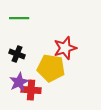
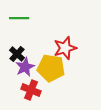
black cross: rotated 21 degrees clockwise
purple star: moved 6 px right, 15 px up
red cross: rotated 18 degrees clockwise
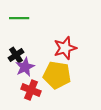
black cross: moved 1 px left, 1 px down; rotated 14 degrees clockwise
yellow pentagon: moved 6 px right, 7 px down
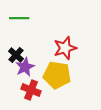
black cross: rotated 14 degrees counterclockwise
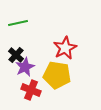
green line: moved 1 px left, 5 px down; rotated 12 degrees counterclockwise
red star: rotated 10 degrees counterclockwise
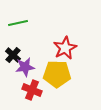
black cross: moved 3 px left
purple star: rotated 18 degrees clockwise
yellow pentagon: moved 1 px up; rotated 8 degrees counterclockwise
red cross: moved 1 px right
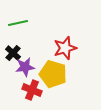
red star: rotated 10 degrees clockwise
black cross: moved 2 px up
yellow pentagon: moved 4 px left; rotated 16 degrees clockwise
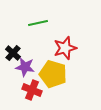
green line: moved 20 px right
purple star: rotated 18 degrees clockwise
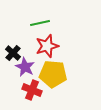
green line: moved 2 px right
red star: moved 18 px left, 2 px up
purple star: rotated 18 degrees clockwise
yellow pentagon: rotated 12 degrees counterclockwise
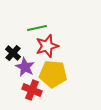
green line: moved 3 px left, 5 px down
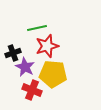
black cross: rotated 28 degrees clockwise
